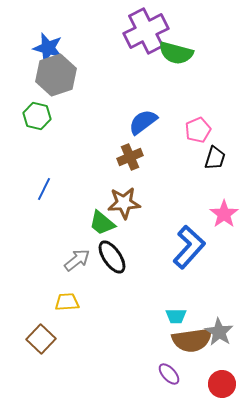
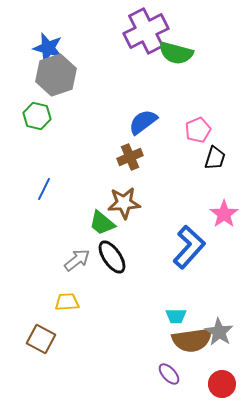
brown square: rotated 16 degrees counterclockwise
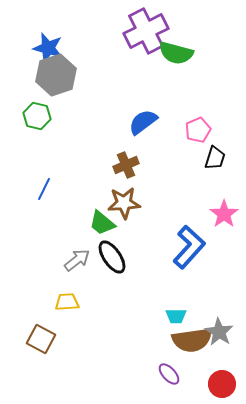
brown cross: moved 4 px left, 8 px down
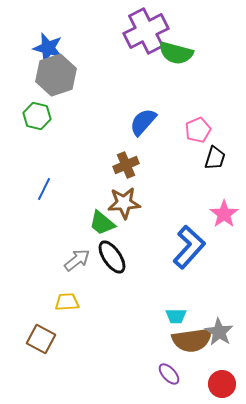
blue semicircle: rotated 12 degrees counterclockwise
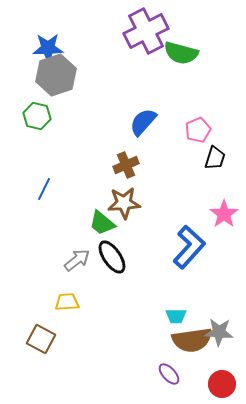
blue star: rotated 16 degrees counterclockwise
green semicircle: moved 5 px right
gray star: rotated 28 degrees counterclockwise
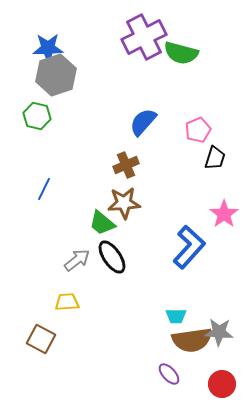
purple cross: moved 2 px left, 6 px down
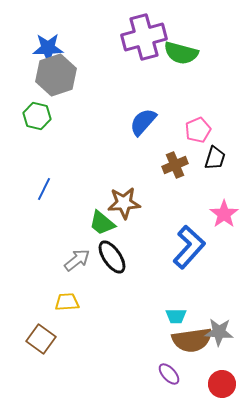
purple cross: rotated 12 degrees clockwise
brown cross: moved 49 px right
brown square: rotated 8 degrees clockwise
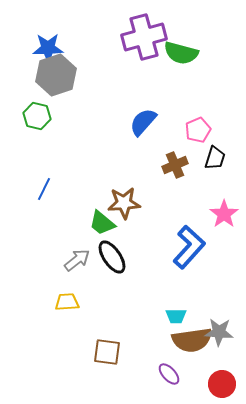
brown square: moved 66 px right, 13 px down; rotated 28 degrees counterclockwise
